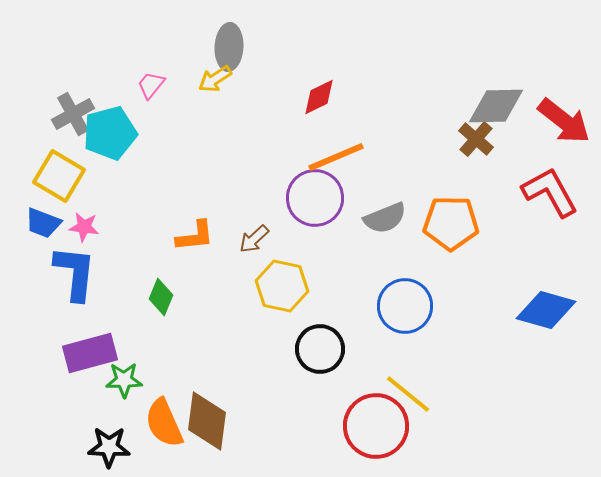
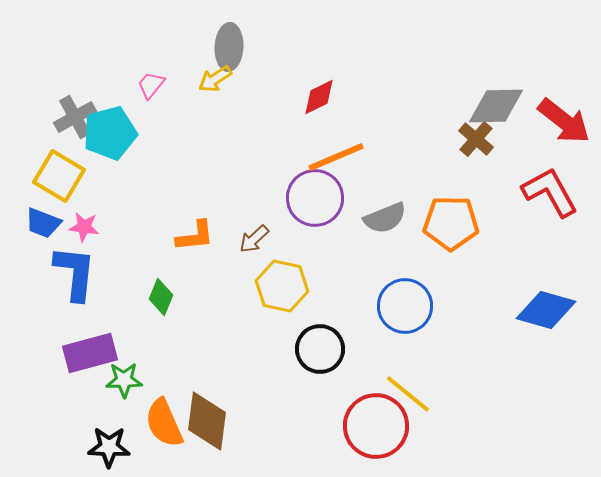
gray cross: moved 2 px right, 3 px down
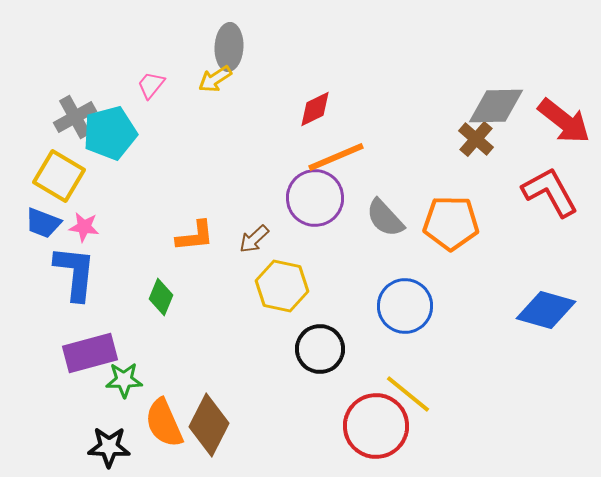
red diamond: moved 4 px left, 12 px down
gray semicircle: rotated 69 degrees clockwise
brown diamond: moved 2 px right, 4 px down; rotated 20 degrees clockwise
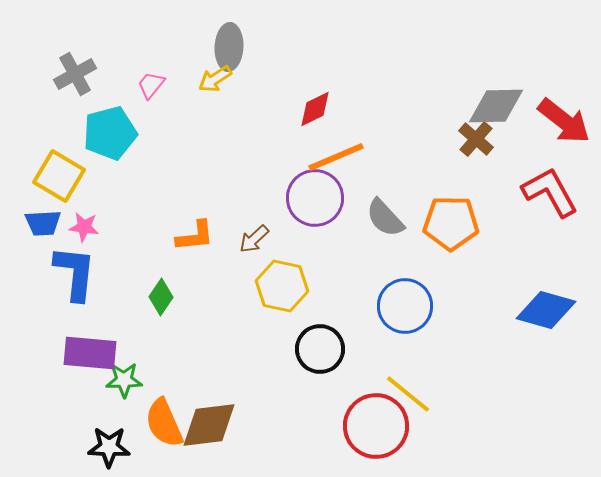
gray cross: moved 43 px up
blue trapezoid: rotated 24 degrees counterclockwise
green diamond: rotated 12 degrees clockwise
purple rectangle: rotated 20 degrees clockwise
brown diamond: rotated 56 degrees clockwise
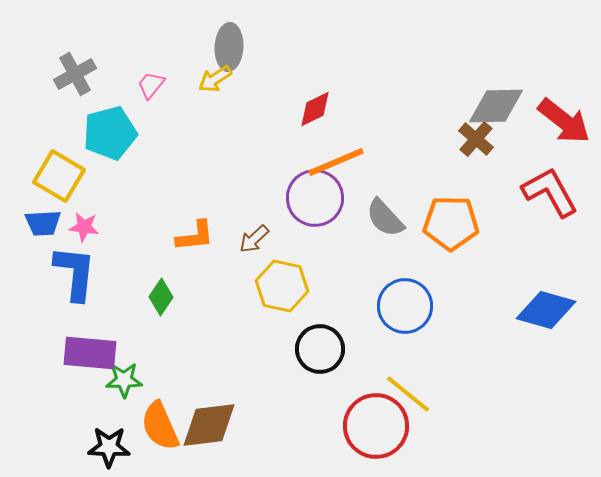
orange line: moved 5 px down
orange semicircle: moved 4 px left, 3 px down
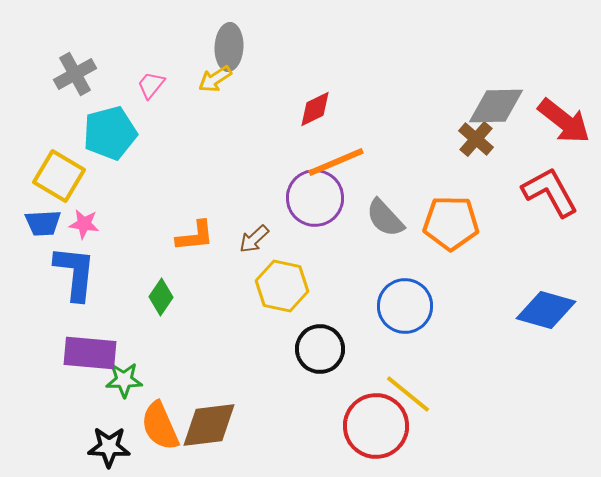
pink star: moved 3 px up
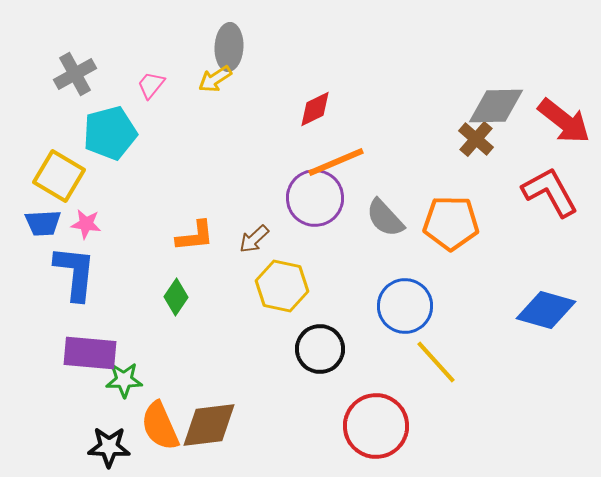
pink star: moved 2 px right
green diamond: moved 15 px right
yellow line: moved 28 px right, 32 px up; rotated 9 degrees clockwise
